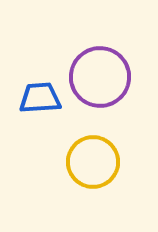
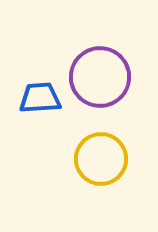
yellow circle: moved 8 px right, 3 px up
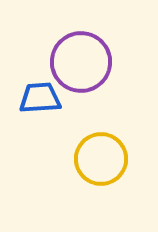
purple circle: moved 19 px left, 15 px up
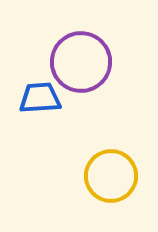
yellow circle: moved 10 px right, 17 px down
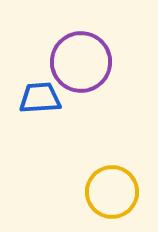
yellow circle: moved 1 px right, 16 px down
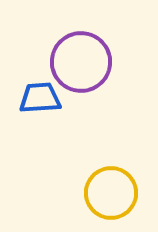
yellow circle: moved 1 px left, 1 px down
